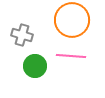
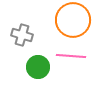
orange circle: moved 1 px right
green circle: moved 3 px right, 1 px down
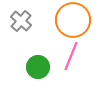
gray cross: moved 1 px left, 14 px up; rotated 25 degrees clockwise
pink line: rotated 72 degrees counterclockwise
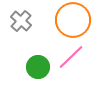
pink line: moved 1 px down; rotated 24 degrees clockwise
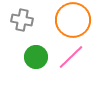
gray cross: moved 1 px right, 1 px up; rotated 30 degrees counterclockwise
green circle: moved 2 px left, 10 px up
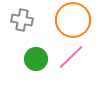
green circle: moved 2 px down
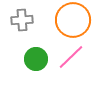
gray cross: rotated 15 degrees counterclockwise
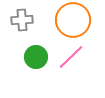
green circle: moved 2 px up
